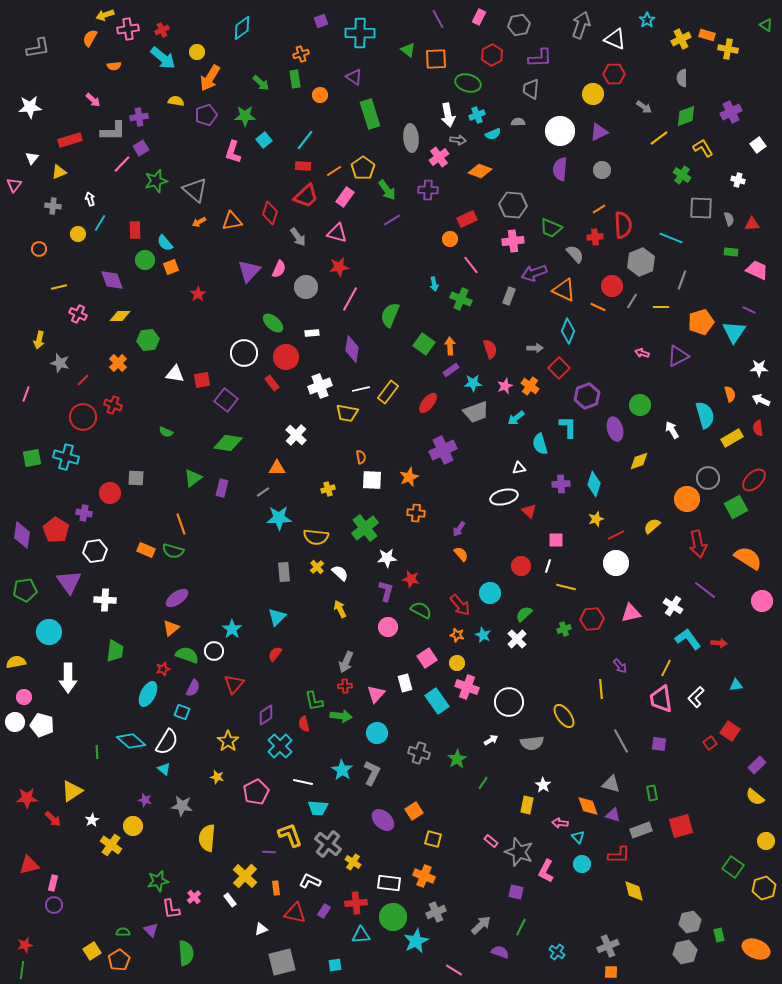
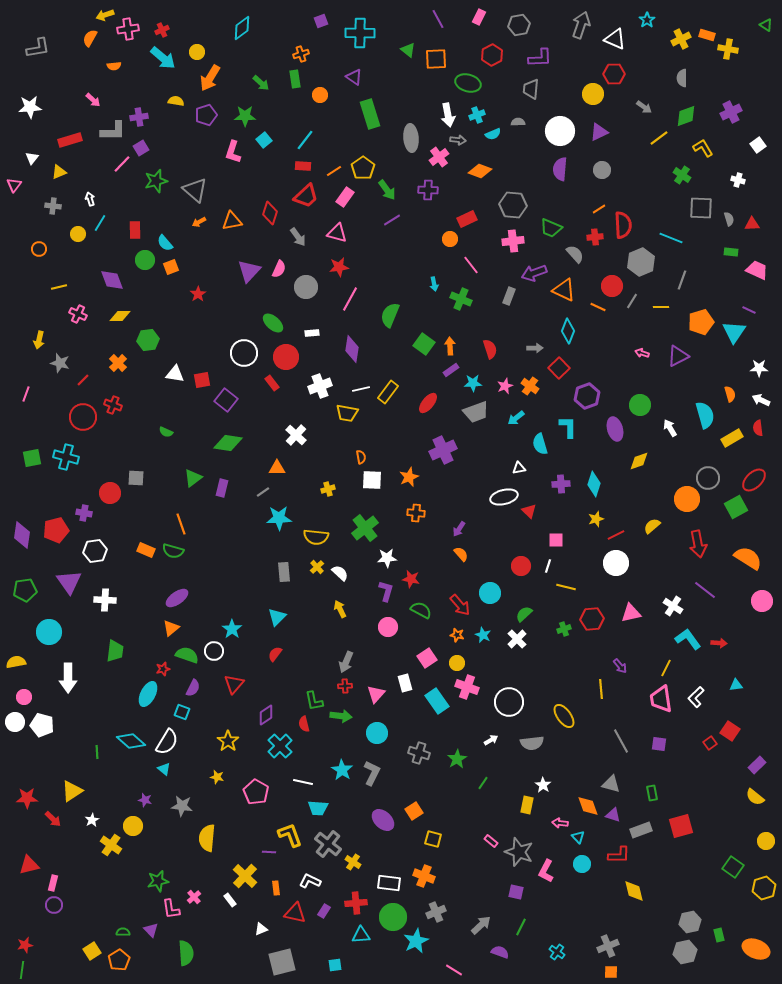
white arrow at (672, 430): moved 2 px left, 2 px up
red pentagon at (56, 530): rotated 25 degrees clockwise
pink pentagon at (256, 792): rotated 15 degrees counterclockwise
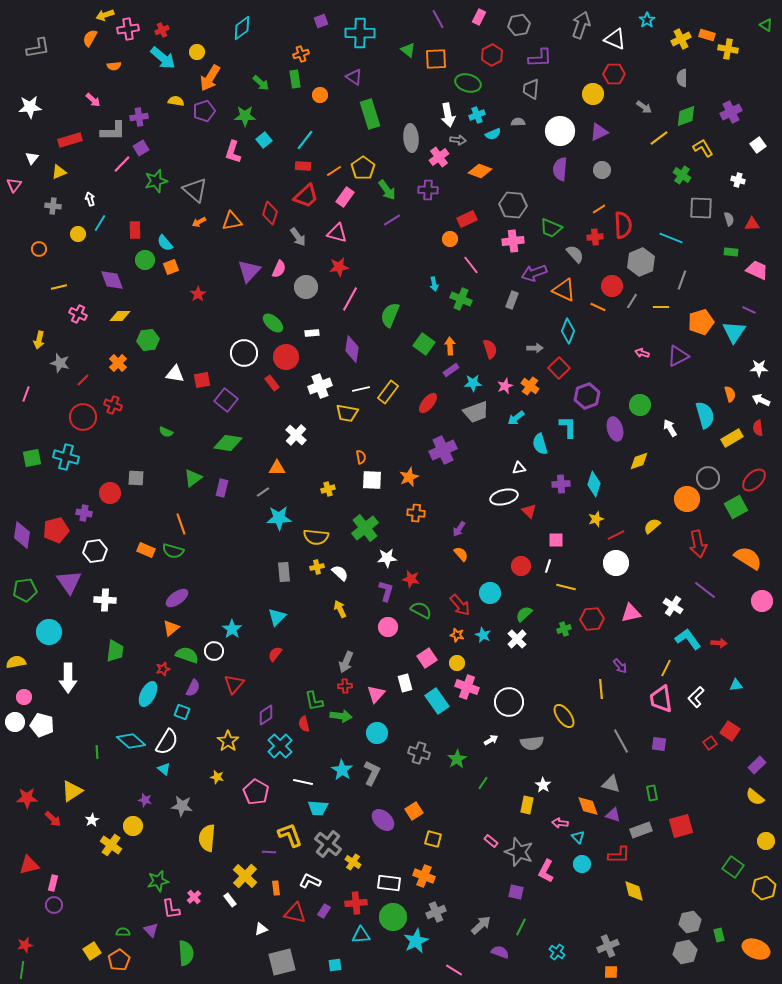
purple pentagon at (206, 115): moved 2 px left, 4 px up
gray rectangle at (509, 296): moved 3 px right, 4 px down
yellow cross at (317, 567): rotated 32 degrees clockwise
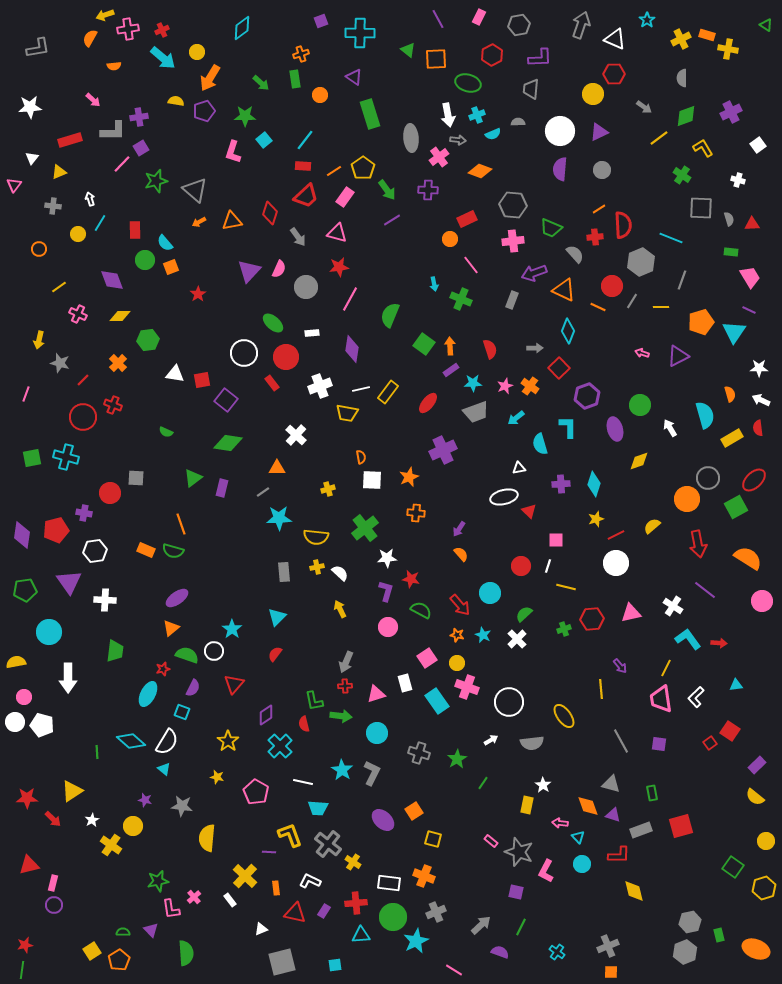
pink trapezoid at (757, 270): moved 7 px left, 7 px down; rotated 35 degrees clockwise
yellow line at (59, 287): rotated 21 degrees counterclockwise
pink triangle at (376, 694): rotated 30 degrees clockwise
gray hexagon at (685, 952): rotated 10 degrees counterclockwise
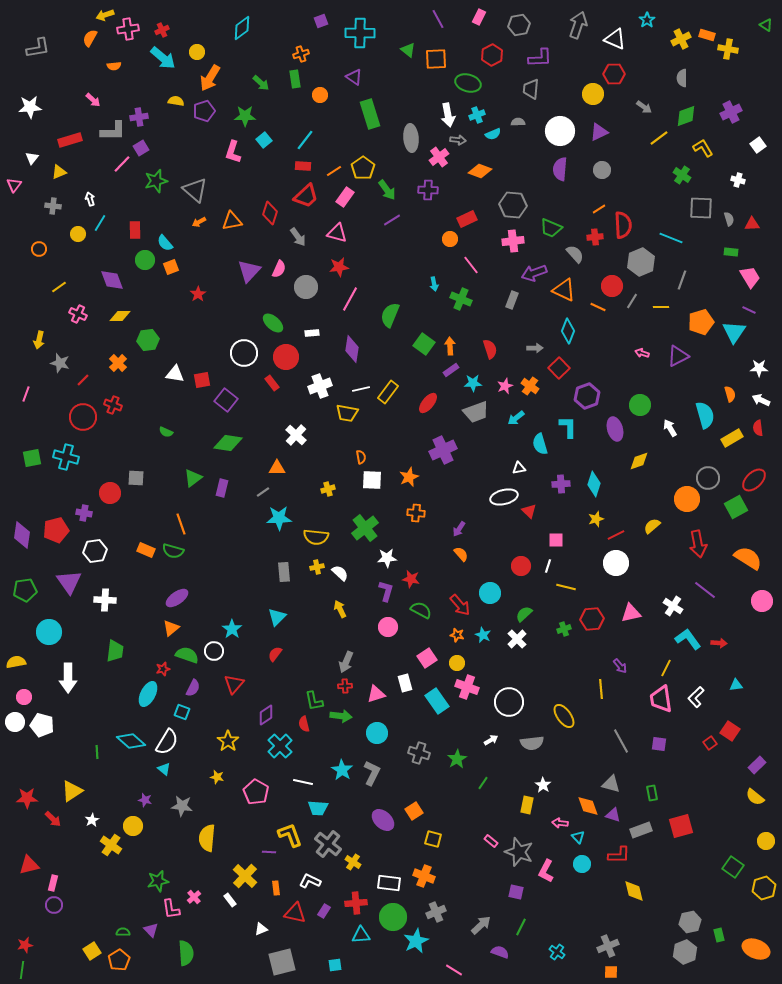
gray arrow at (581, 25): moved 3 px left
